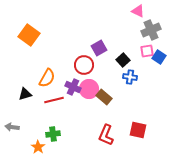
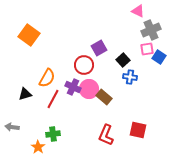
pink square: moved 2 px up
red line: moved 1 px left, 1 px up; rotated 48 degrees counterclockwise
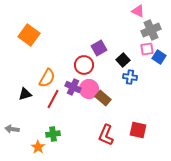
brown rectangle: moved 1 px left, 1 px down
gray arrow: moved 2 px down
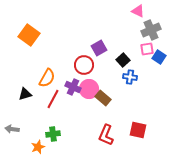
orange star: rotated 16 degrees clockwise
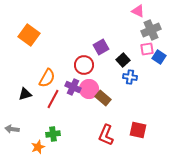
purple square: moved 2 px right, 1 px up
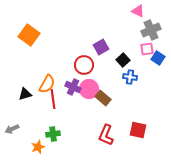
blue square: moved 1 px left, 1 px down
orange semicircle: moved 6 px down
red line: rotated 36 degrees counterclockwise
gray arrow: rotated 32 degrees counterclockwise
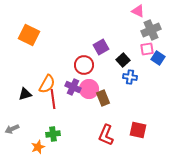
orange square: rotated 10 degrees counterclockwise
brown rectangle: rotated 28 degrees clockwise
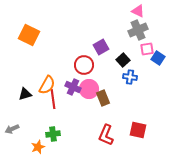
gray cross: moved 13 px left
orange semicircle: moved 1 px down
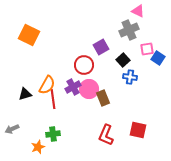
gray cross: moved 9 px left
purple cross: rotated 35 degrees clockwise
